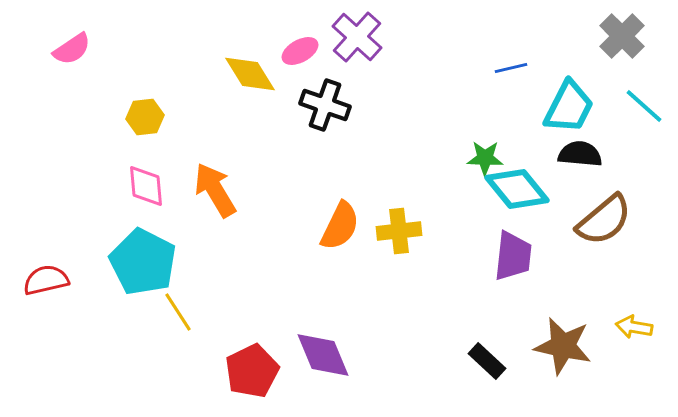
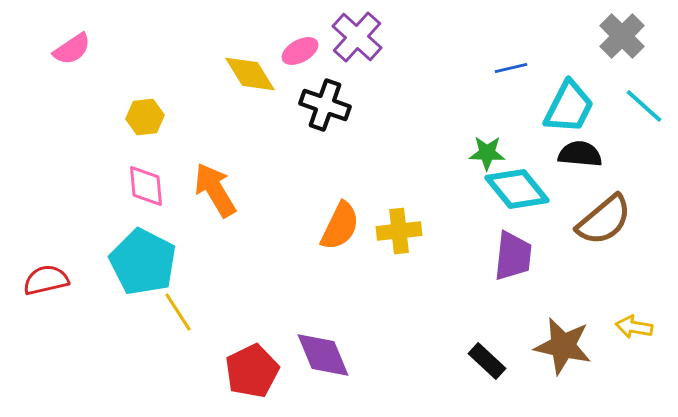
green star: moved 2 px right, 5 px up
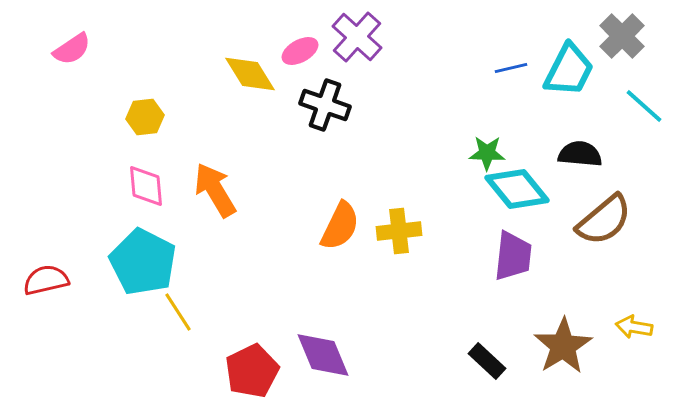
cyan trapezoid: moved 37 px up
brown star: rotated 28 degrees clockwise
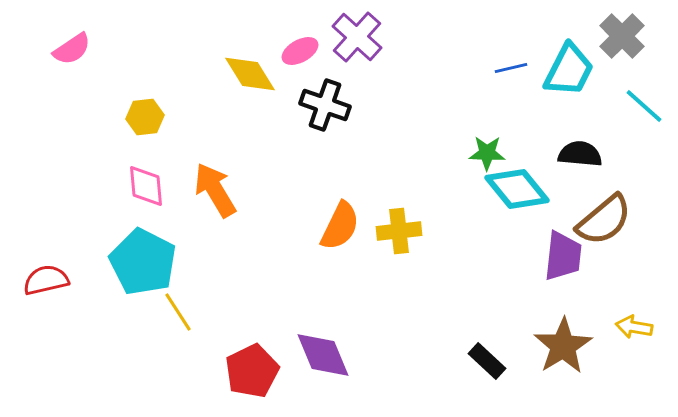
purple trapezoid: moved 50 px right
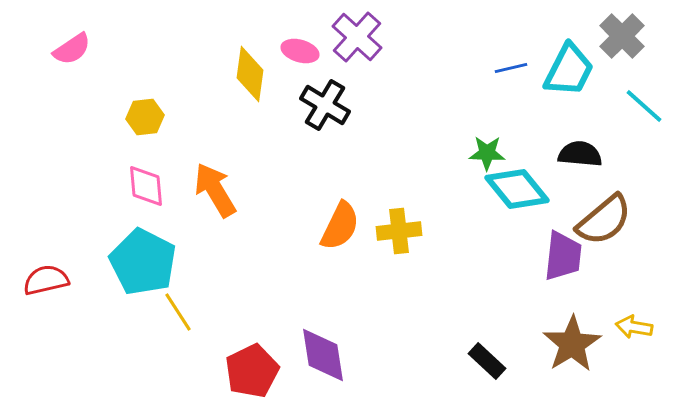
pink ellipse: rotated 45 degrees clockwise
yellow diamond: rotated 40 degrees clockwise
black cross: rotated 12 degrees clockwise
brown star: moved 9 px right, 2 px up
purple diamond: rotated 14 degrees clockwise
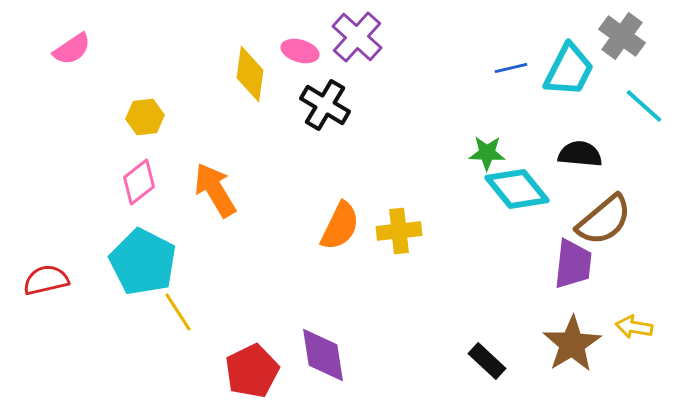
gray cross: rotated 9 degrees counterclockwise
pink diamond: moved 7 px left, 4 px up; rotated 57 degrees clockwise
purple trapezoid: moved 10 px right, 8 px down
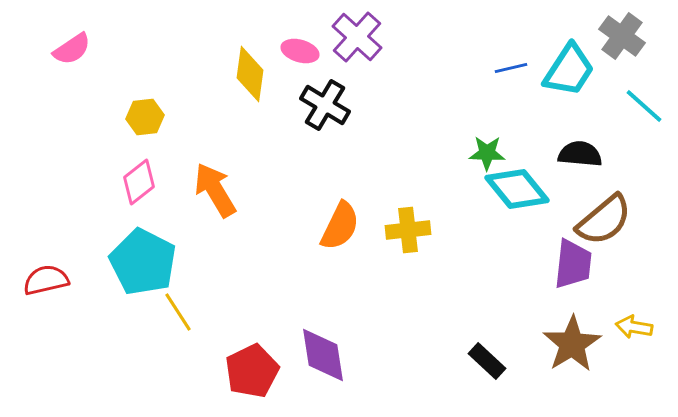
cyan trapezoid: rotated 6 degrees clockwise
yellow cross: moved 9 px right, 1 px up
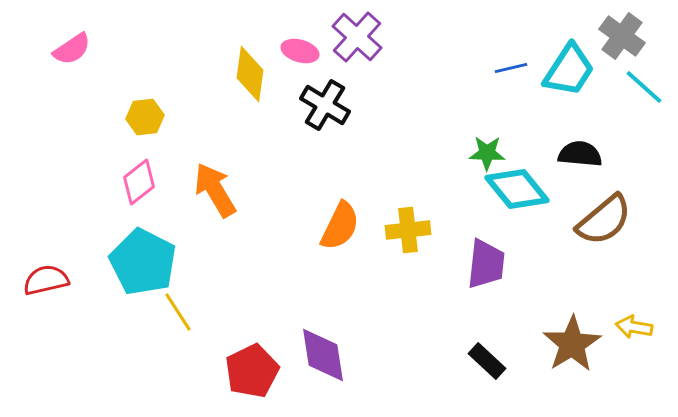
cyan line: moved 19 px up
purple trapezoid: moved 87 px left
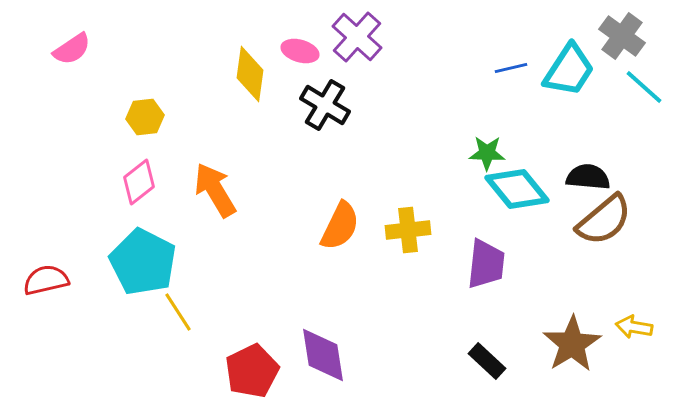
black semicircle: moved 8 px right, 23 px down
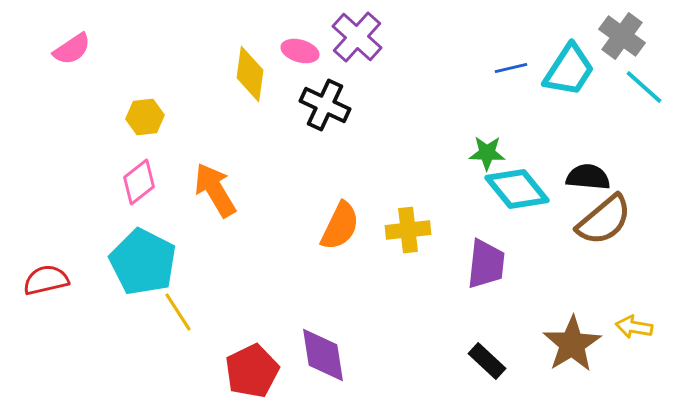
black cross: rotated 6 degrees counterclockwise
